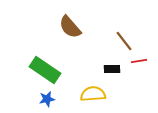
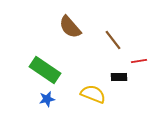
brown line: moved 11 px left, 1 px up
black rectangle: moved 7 px right, 8 px down
yellow semicircle: rotated 25 degrees clockwise
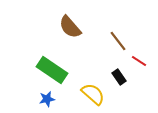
brown line: moved 5 px right, 1 px down
red line: rotated 42 degrees clockwise
green rectangle: moved 7 px right
black rectangle: rotated 56 degrees clockwise
yellow semicircle: rotated 20 degrees clockwise
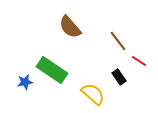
blue star: moved 22 px left, 17 px up
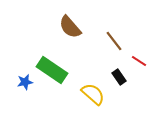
brown line: moved 4 px left
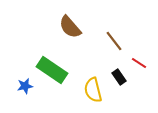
red line: moved 2 px down
blue star: moved 4 px down
yellow semicircle: moved 4 px up; rotated 145 degrees counterclockwise
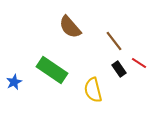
black rectangle: moved 8 px up
blue star: moved 11 px left, 4 px up; rotated 14 degrees counterclockwise
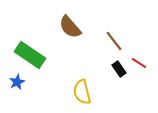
green rectangle: moved 22 px left, 15 px up
blue star: moved 3 px right
yellow semicircle: moved 11 px left, 2 px down
